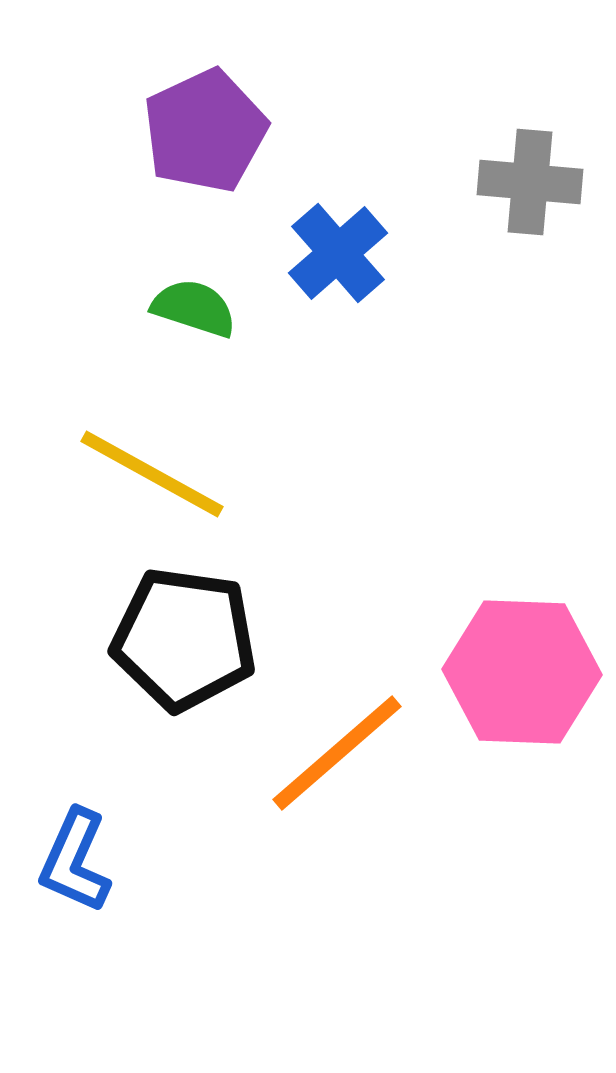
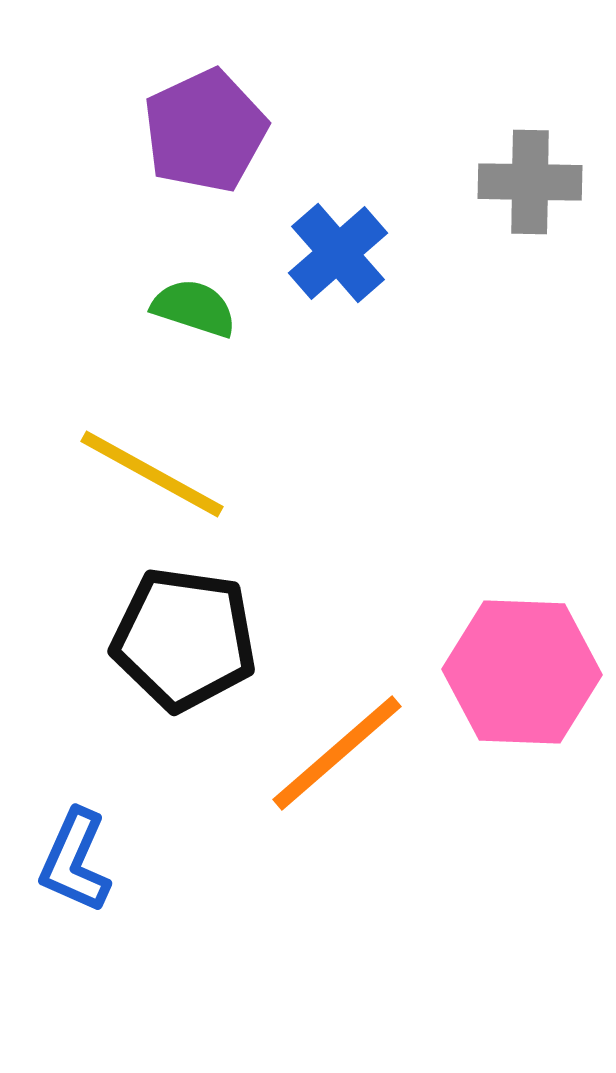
gray cross: rotated 4 degrees counterclockwise
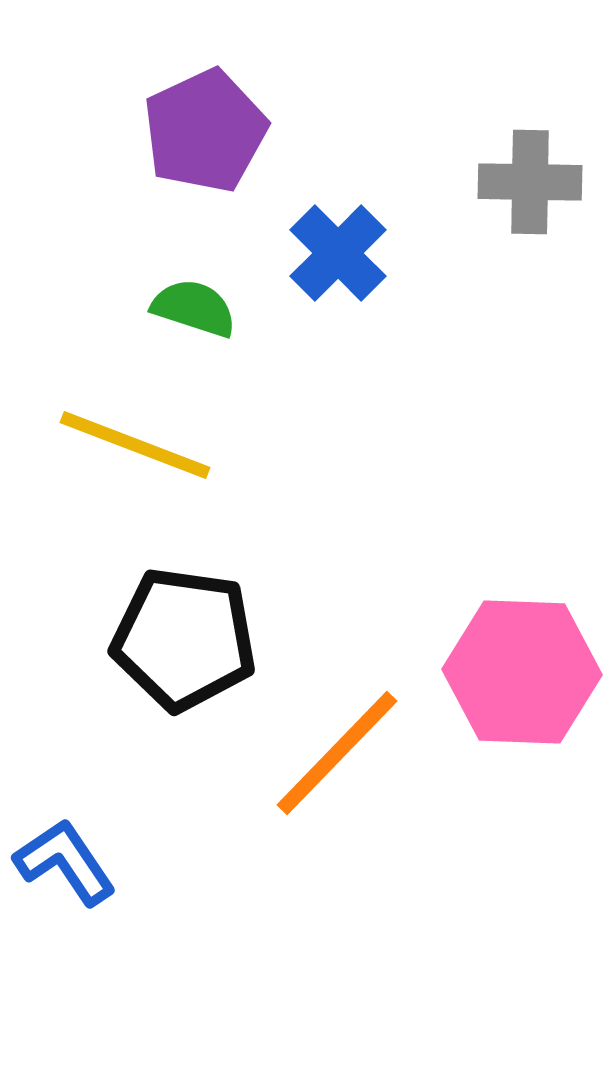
blue cross: rotated 4 degrees counterclockwise
yellow line: moved 17 px left, 29 px up; rotated 8 degrees counterclockwise
orange line: rotated 5 degrees counterclockwise
blue L-shape: moved 10 px left, 1 px down; rotated 122 degrees clockwise
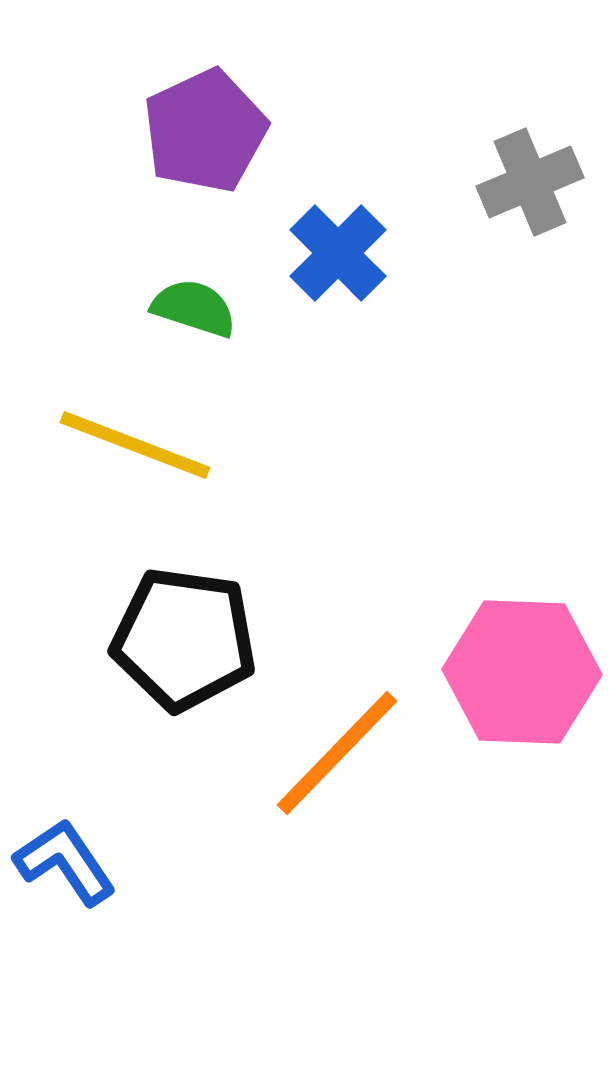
gray cross: rotated 24 degrees counterclockwise
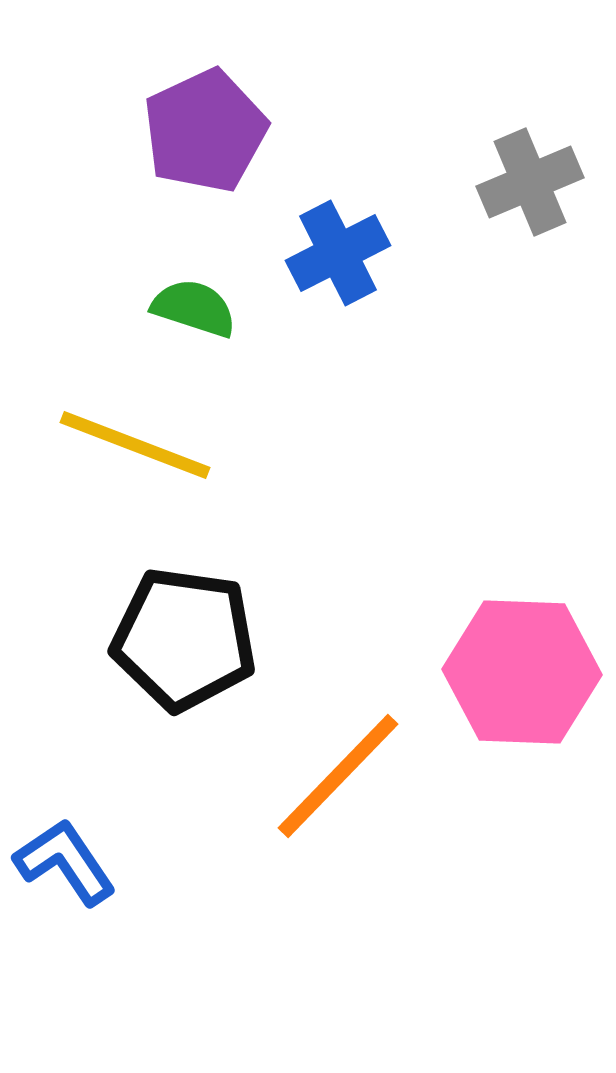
blue cross: rotated 18 degrees clockwise
orange line: moved 1 px right, 23 px down
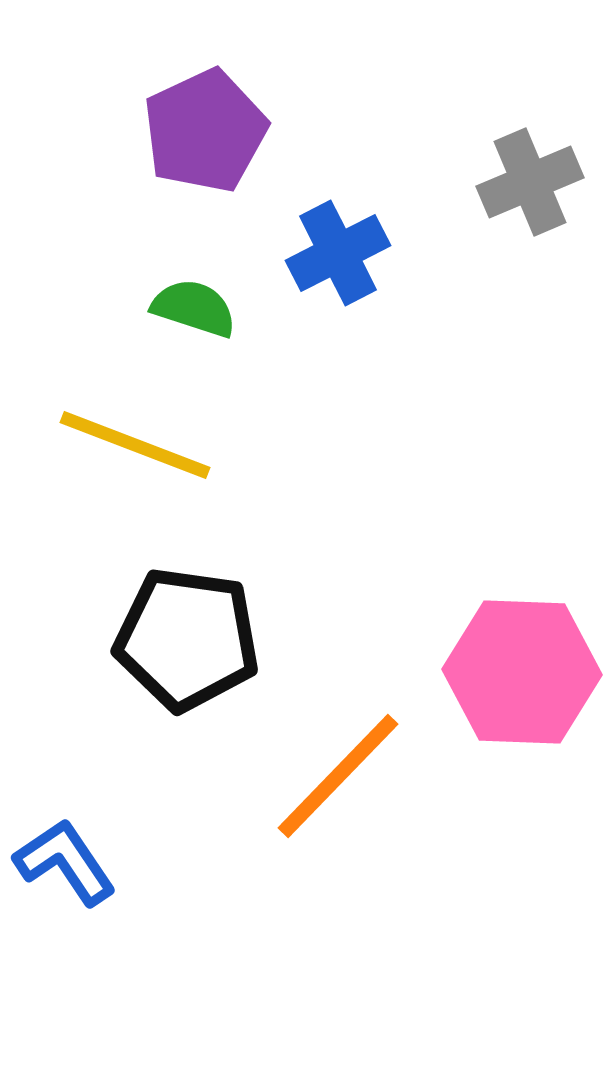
black pentagon: moved 3 px right
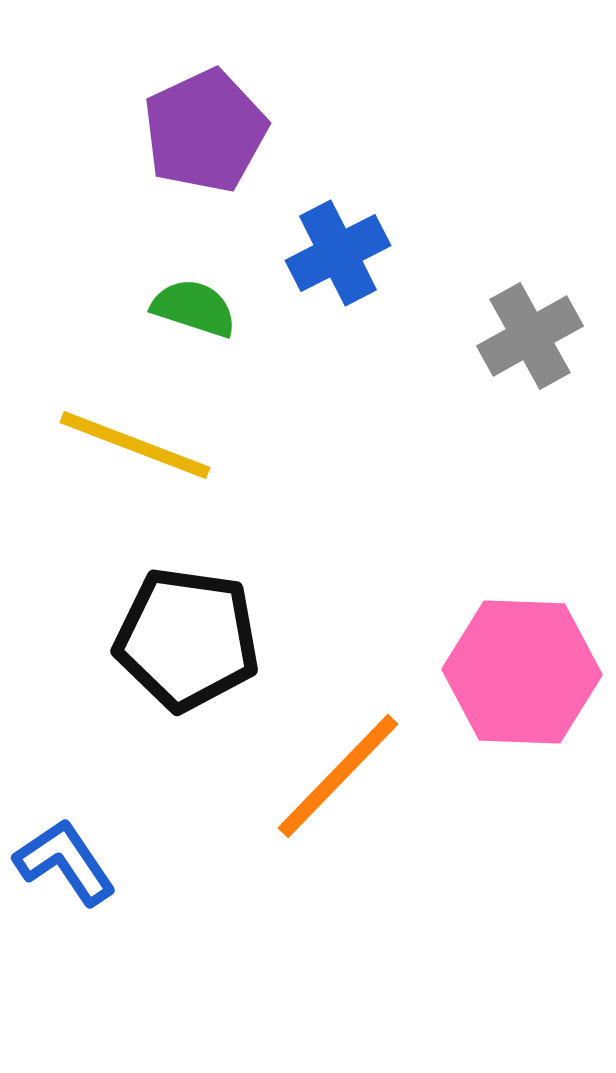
gray cross: moved 154 px down; rotated 6 degrees counterclockwise
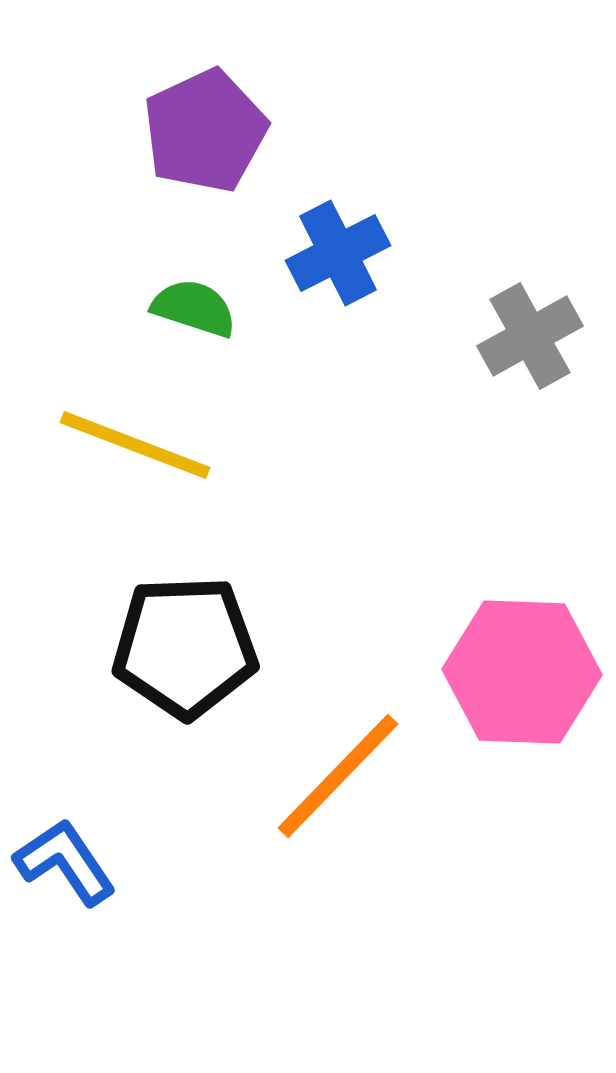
black pentagon: moved 2 px left, 8 px down; rotated 10 degrees counterclockwise
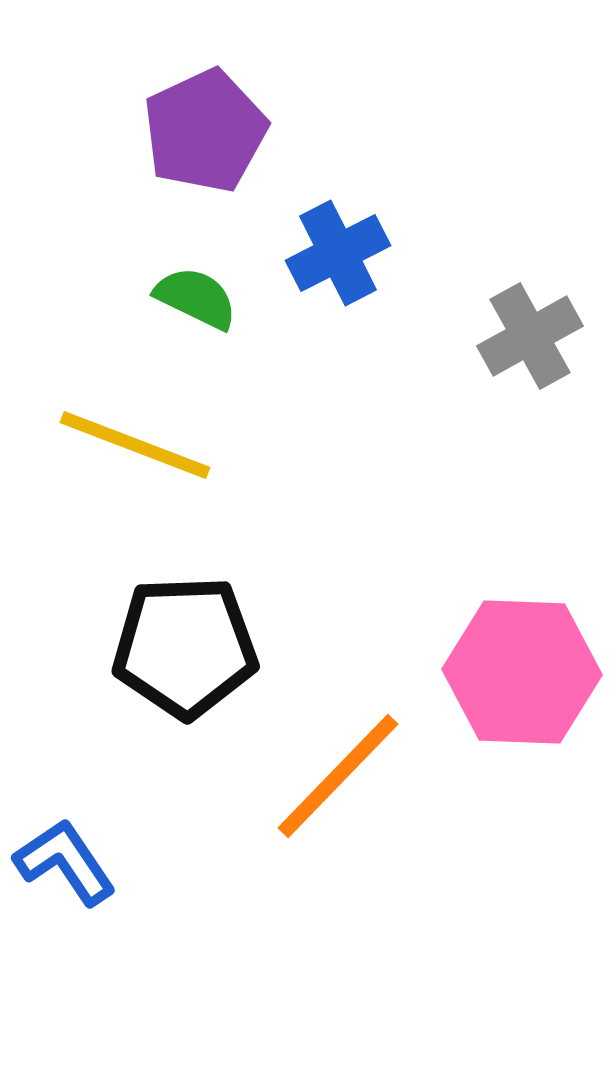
green semicircle: moved 2 px right, 10 px up; rotated 8 degrees clockwise
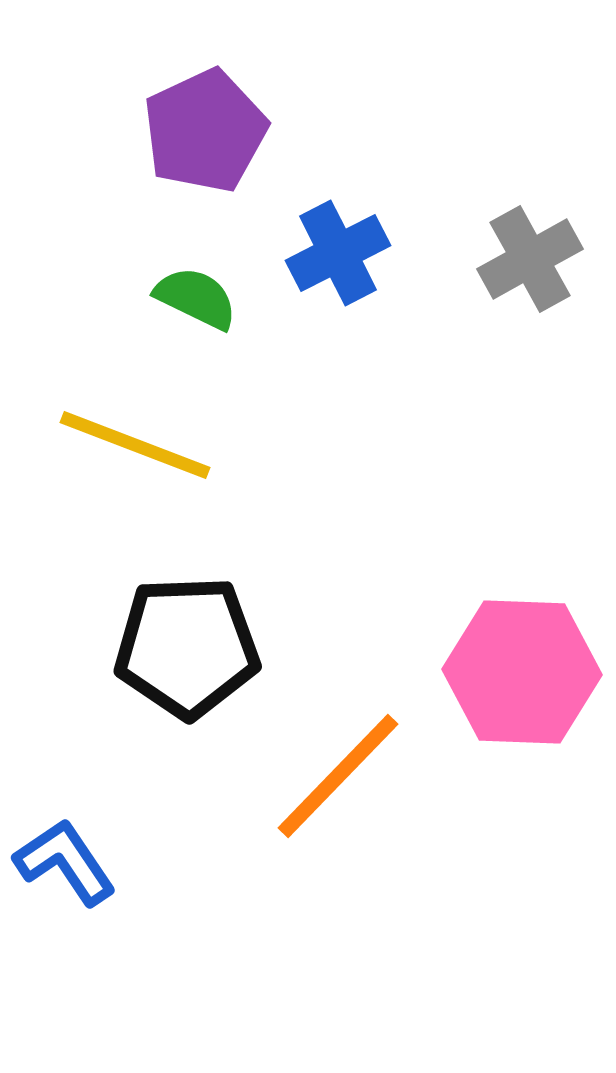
gray cross: moved 77 px up
black pentagon: moved 2 px right
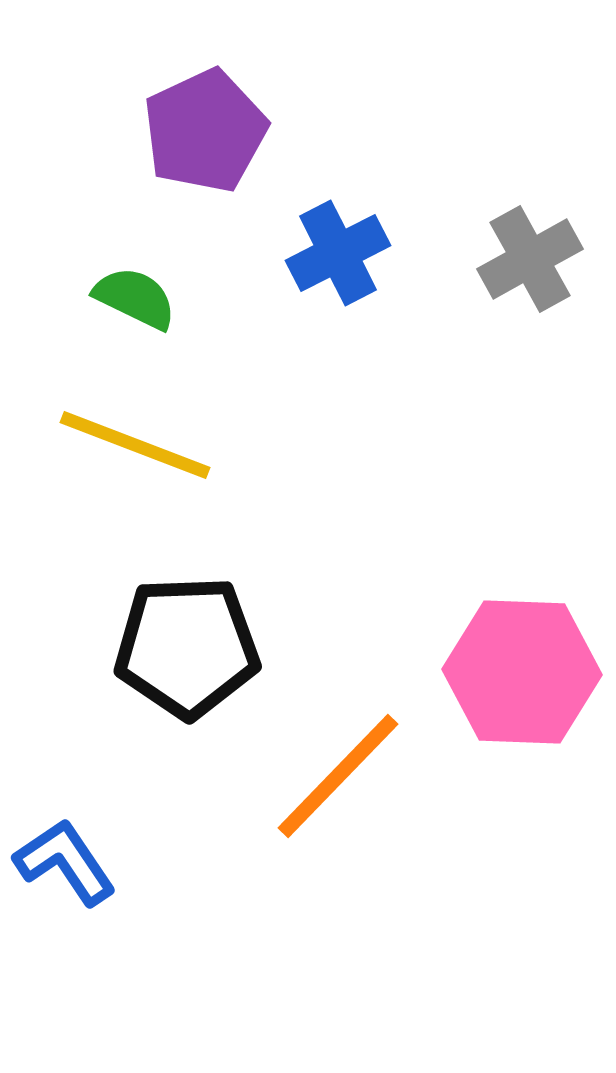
green semicircle: moved 61 px left
